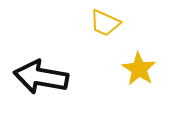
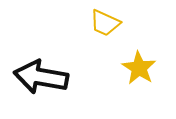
yellow star: moved 1 px up
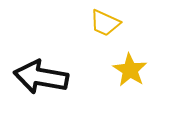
yellow star: moved 9 px left, 2 px down
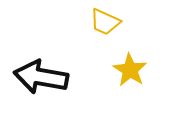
yellow trapezoid: moved 1 px up
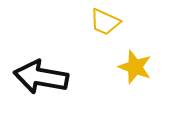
yellow star: moved 5 px right, 3 px up; rotated 12 degrees counterclockwise
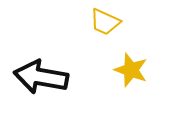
yellow star: moved 4 px left, 3 px down
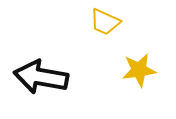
yellow star: moved 8 px right; rotated 28 degrees counterclockwise
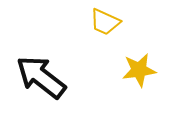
black arrow: rotated 28 degrees clockwise
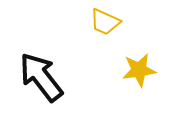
black arrow: rotated 14 degrees clockwise
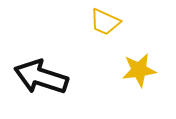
black arrow: rotated 34 degrees counterclockwise
